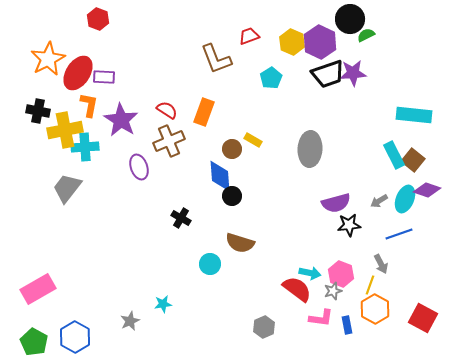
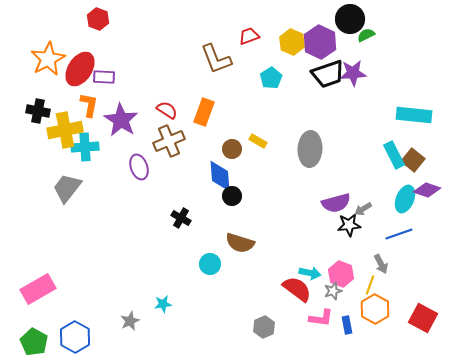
red ellipse at (78, 73): moved 2 px right, 4 px up
yellow rectangle at (253, 140): moved 5 px right, 1 px down
gray arrow at (379, 201): moved 16 px left, 8 px down
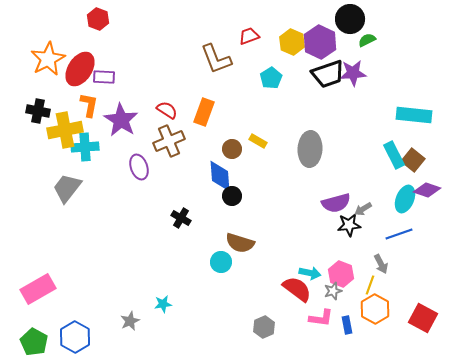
green semicircle at (366, 35): moved 1 px right, 5 px down
cyan circle at (210, 264): moved 11 px right, 2 px up
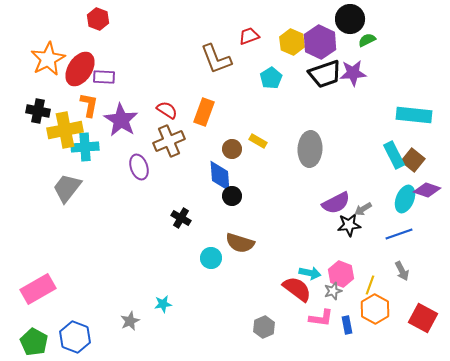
black trapezoid at (328, 74): moved 3 px left
purple semicircle at (336, 203): rotated 12 degrees counterclockwise
cyan circle at (221, 262): moved 10 px left, 4 px up
gray arrow at (381, 264): moved 21 px right, 7 px down
blue hexagon at (75, 337): rotated 8 degrees counterclockwise
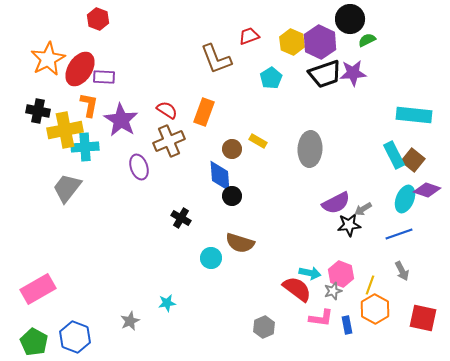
cyan star at (163, 304): moved 4 px right, 1 px up
red square at (423, 318): rotated 16 degrees counterclockwise
